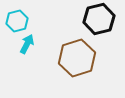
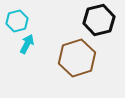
black hexagon: moved 1 px down
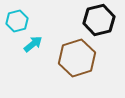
cyan arrow: moved 6 px right; rotated 24 degrees clockwise
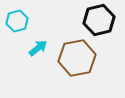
cyan arrow: moved 5 px right, 4 px down
brown hexagon: rotated 6 degrees clockwise
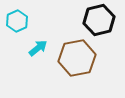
cyan hexagon: rotated 10 degrees counterclockwise
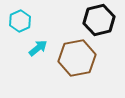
cyan hexagon: moved 3 px right
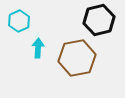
cyan hexagon: moved 1 px left
cyan arrow: rotated 48 degrees counterclockwise
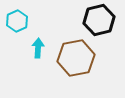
cyan hexagon: moved 2 px left
brown hexagon: moved 1 px left
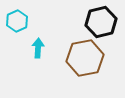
black hexagon: moved 2 px right, 2 px down
brown hexagon: moved 9 px right
